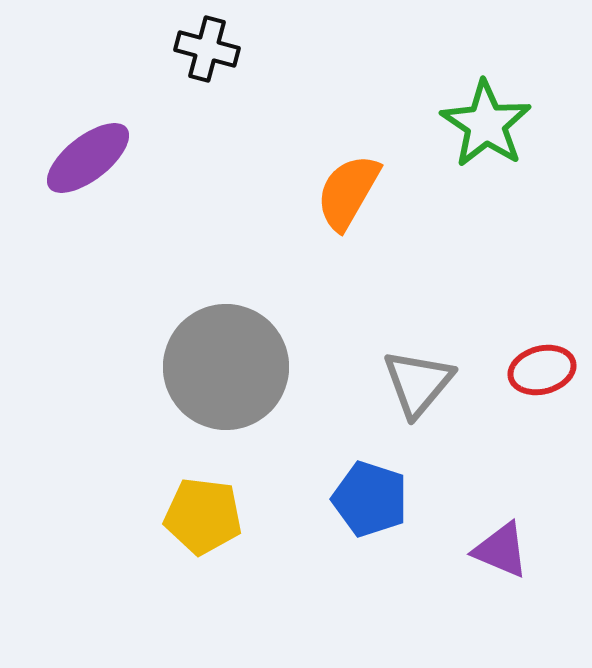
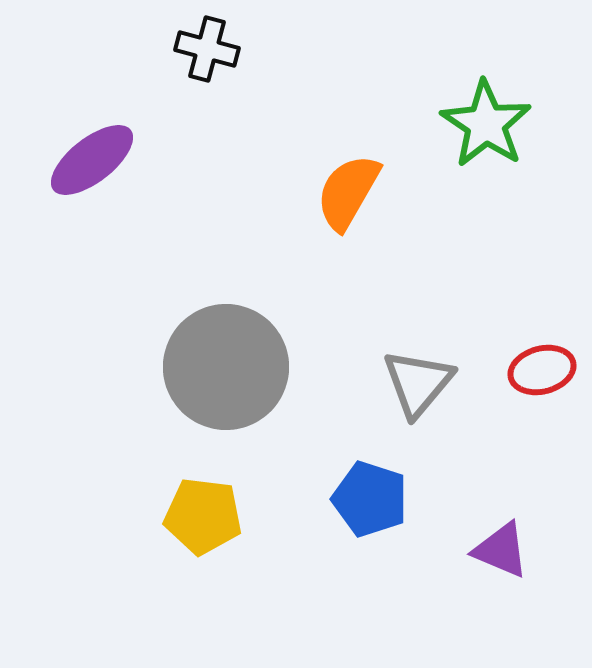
purple ellipse: moved 4 px right, 2 px down
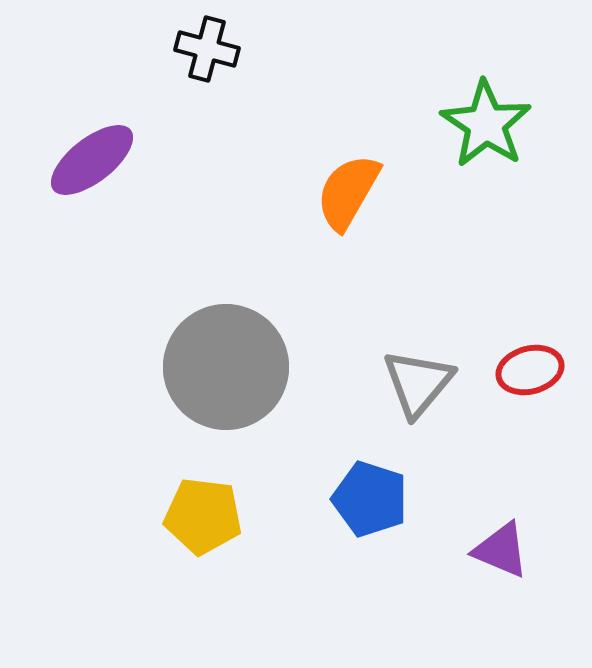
red ellipse: moved 12 px left
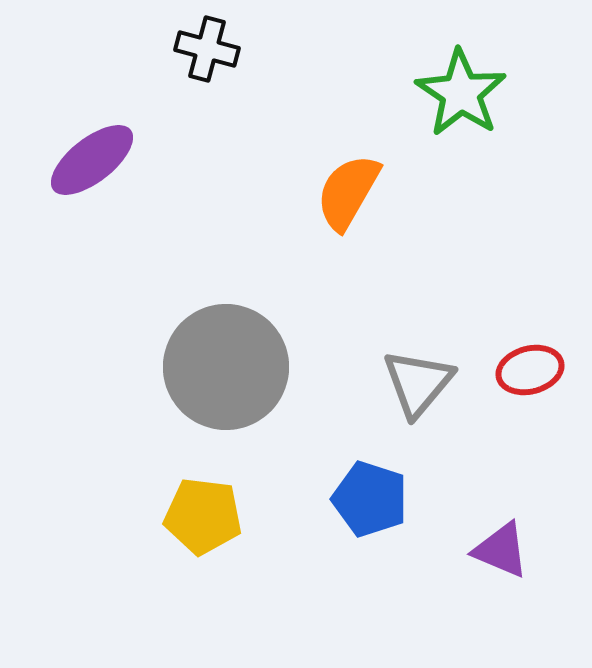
green star: moved 25 px left, 31 px up
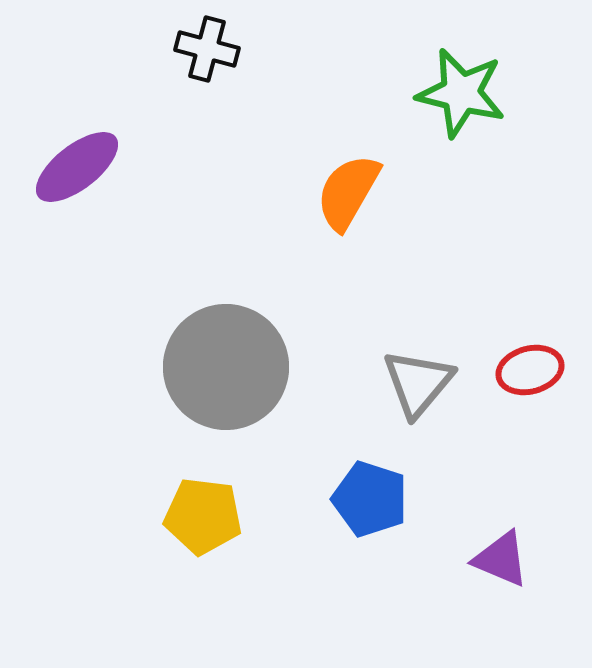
green star: rotated 20 degrees counterclockwise
purple ellipse: moved 15 px left, 7 px down
purple triangle: moved 9 px down
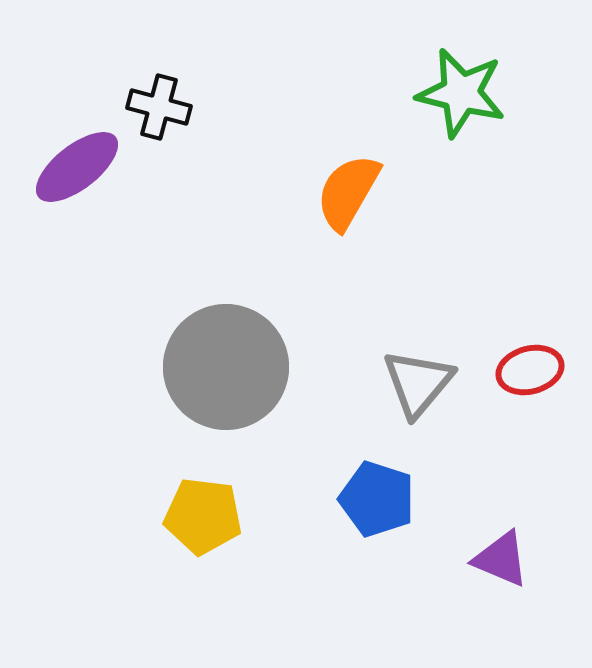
black cross: moved 48 px left, 58 px down
blue pentagon: moved 7 px right
